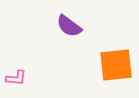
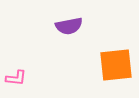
purple semicircle: rotated 48 degrees counterclockwise
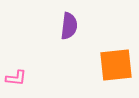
purple semicircle: rotated 72 degrees counterclockwise
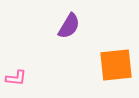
purple semicircle: rotated 24 degrees clockwise
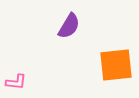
pink L-shape: moved 4 px down
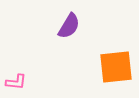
orange square: moved 2 px down
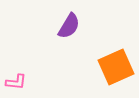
orange square: rotated 18 degrees counterclockwise
